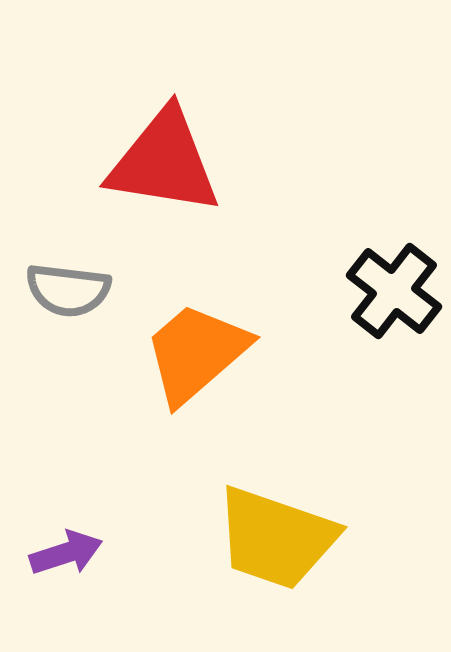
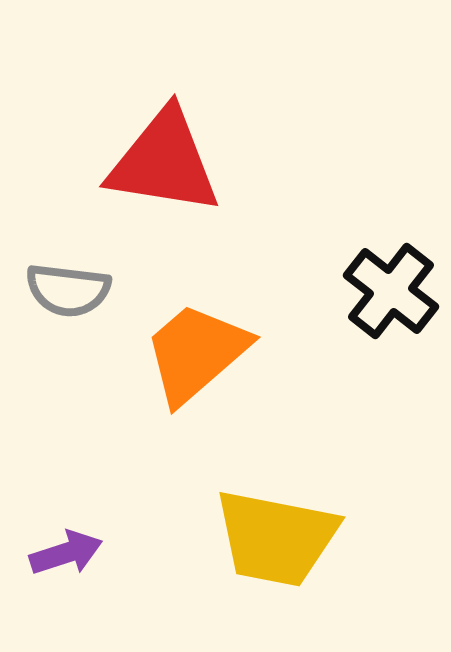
black cross: moved 3 px left
yellow trapezoid: rotated 8 degrees counterclockwise
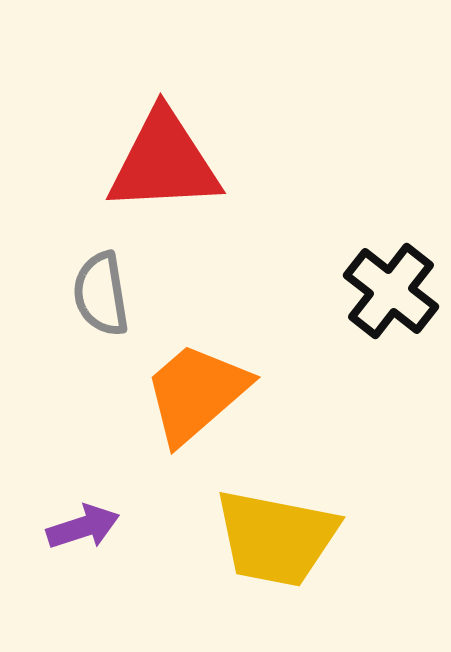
red triangle: rotated 12 degrees counterclockwise
gray semicircle: moved 33 px right, 4 px down; rotated 74 degrees clockwise
orange trapezoid: moved 40 px down
purple arrow: moved 17 px right, 26 px up
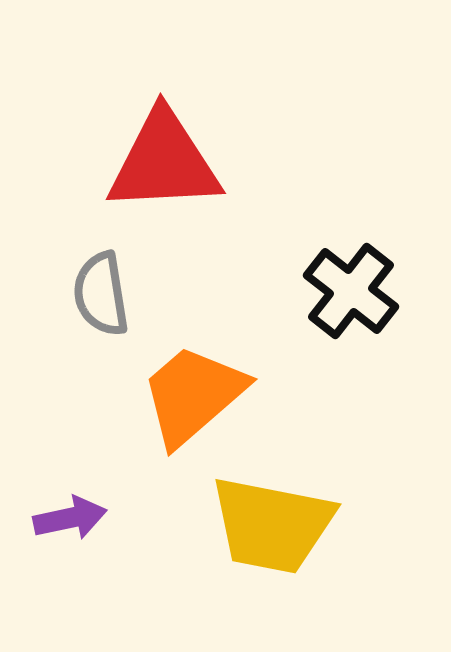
black cross: moved 40 px left
orange trapezoid: moved 3 px left, 2 px down
purple arrow: moved 13 px left, 9 px up; rotated 6 degrees clockwise
yellow trapezoid: moved 4 px left, 13 px up
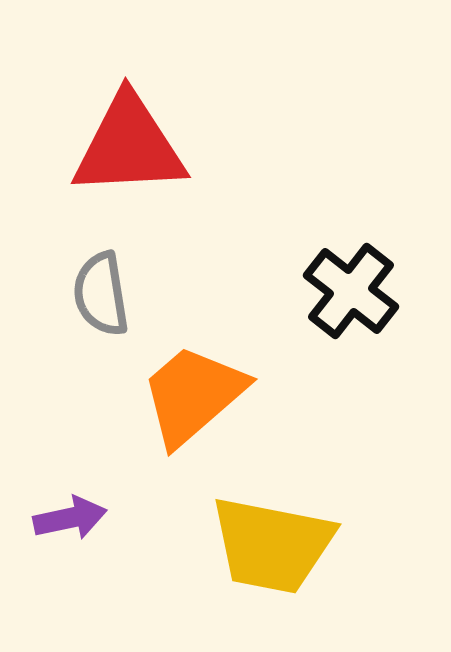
red triangle: moved 35 px left, 16 px up
yellow trapezoid: moved 20 px down
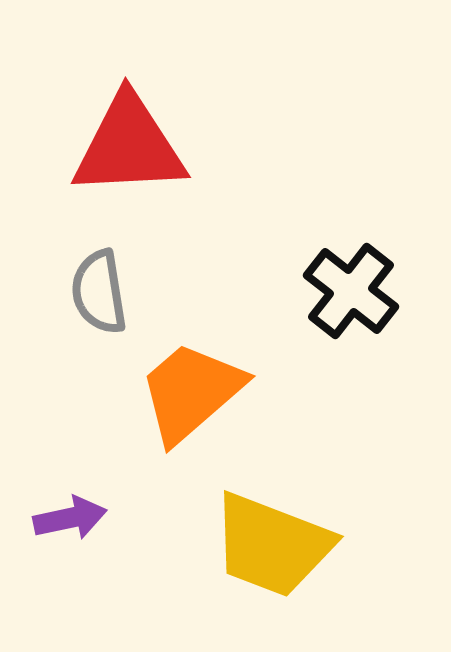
gray semicircle: moved 2 px left, 2 px up
orange trapezoid: moved 2 px left, 3 px up
yellow trapezoid: rotated 10 degrees clockwise
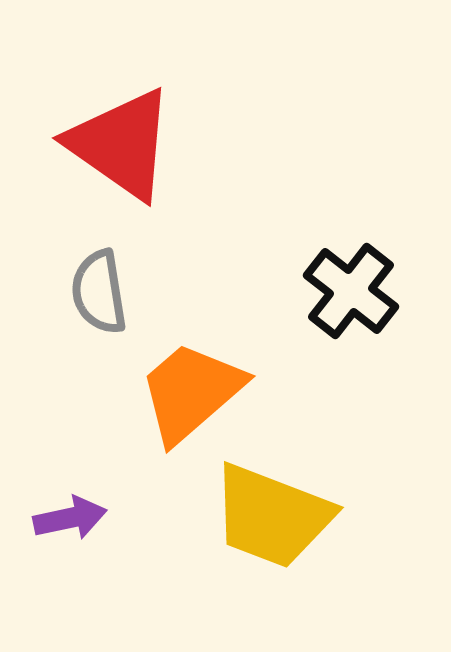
red triangle: moved 8 px left, 2 px up; rotated 38 degrees clockwise
yellow trapezoid: moved 29 px up
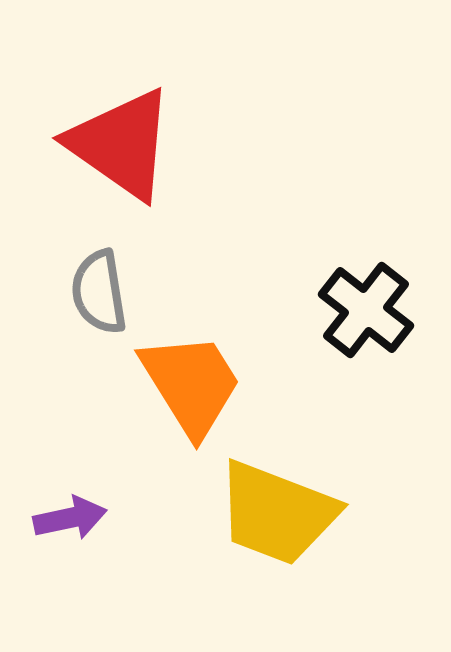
black cross: moved 15 px right, 19 px down
orange trapezoid: moved 8 px up; rotated 99 degrees clockwise
yellow trapezoid: moved 5 px right, 3 px up
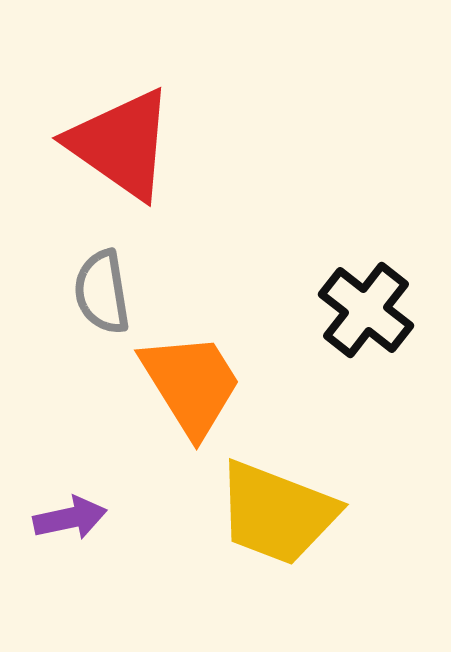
gray semicircle: moved 3 px right
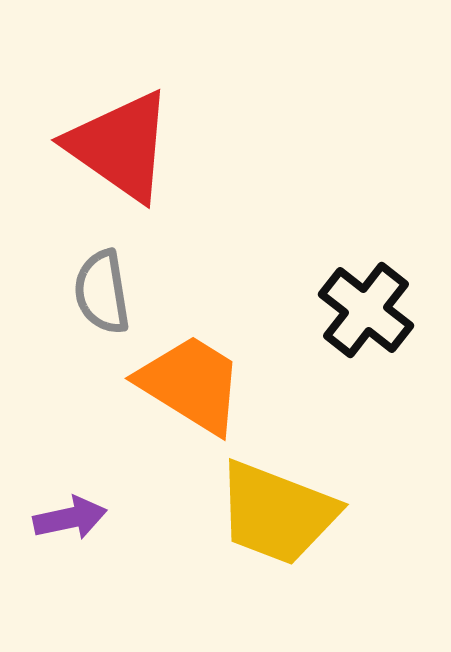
red triangle: moved 1 px left, 2 px down
orange trapezoid: rotated 26 degrees counterclockwise
